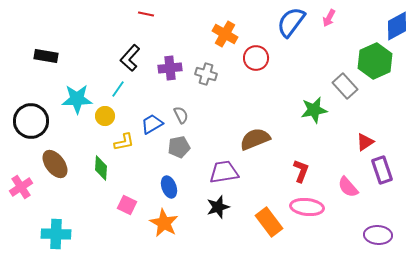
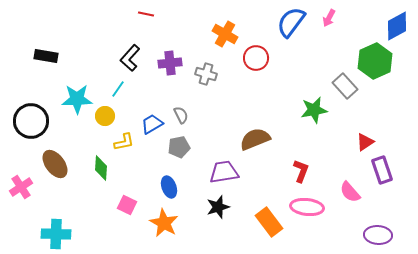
purple cross: moved 5 px up
pink semicircle: moved 2 px right, 5 px down
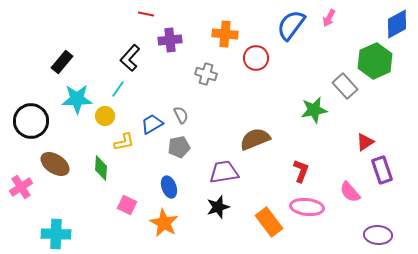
blue semicircle: moved 3 px down
blue diamond: moved 2 px up
orange cross: rotated 25 degrees counterclockwise
black rectangle: moved 16 px right, 6 px down; rotated 60 degrees counterclockwise
purple cross: moved 23 px up
brown ellipse: rotated 20 degrees counterclockwise
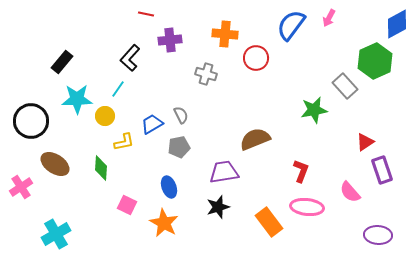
cyan cross: rotated 32 degrees counterclockwise
